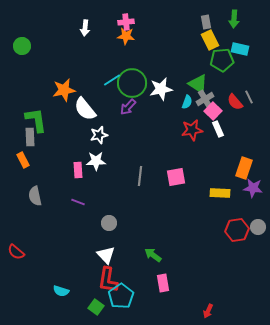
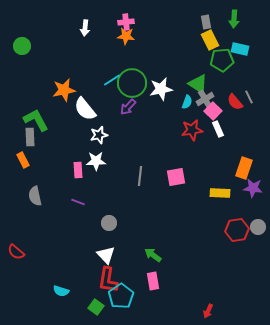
green L-shape at (36, 120): rotated 20 degrees counterclockwise
pink rectangle at (163, 283): moved 10 px left, 2 px up
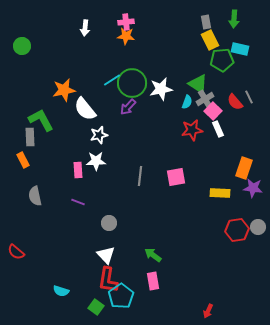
green L-shape at (36, 120): moved 5 px right
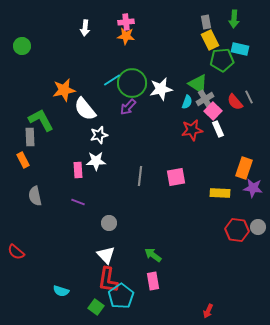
red hexagon at (237, 230): rotated 15 degrees clockwise
